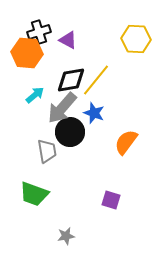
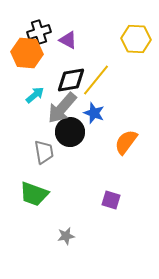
gray trapezoid: moved 3 px left, 1 px down
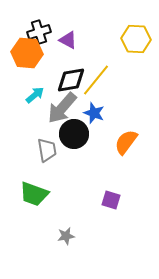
black circle: moved 4 px right, 2 px down
gray trapezoid: moved 3 px right, 2 px up
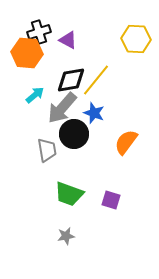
green trapezoid: moved 35 px right
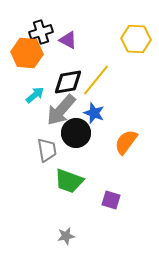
black cross: moved 2 px right
black diamond: moved 3 px left, 2 px down
gray arrow: moved 1 px left, 2 px down
black circle: moved 2 px right, 1 px up
green trapezoid: moved 13 px up
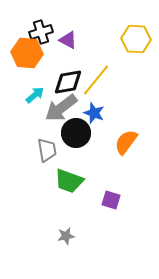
gray arrow: moved 2 px up; rotated 12 degrees clockwise
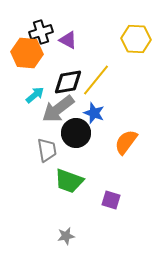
gray arrow: moved 3 px left, 1 px down
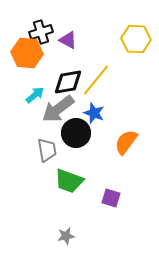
purple square: moved 2 px up
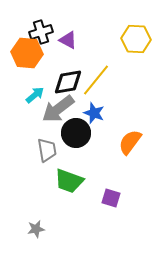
orange semicircle: moved 4 px right
gray star: moved 30 px left, 7 px up
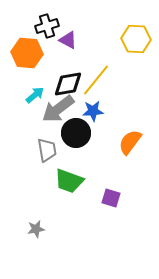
black cross: moved 6 px right, 6 px up
black diamond: moved 2 px down
blue star: moved 1 px left, 2 px up; rotated 25 degrees counterclockwise
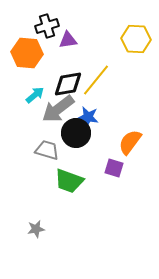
purple triangle: rotated 36 degrees counterclockwise
blue star: moved 5 px left, 6 px down; rotated 15 degrees clockwise
gray trapezoid: rotated 65 degrees counterclockwise
purple square: moved 3 px right, 30 px up
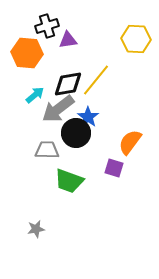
blue star: rotated 25 degrees clockwise
gray trapezoid: rotated 15 degrees counterclockwise
